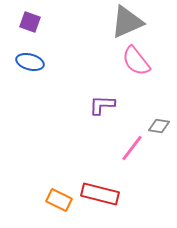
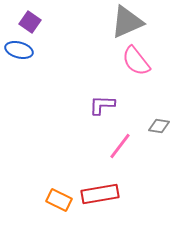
purple square: rotated 15 degrees clockwise
blue ellipse: moved 11 px left, 12 px up
pink line: moved 12 px left, 2 px up
red rectangle: rotated 24 degrees counterclockwise
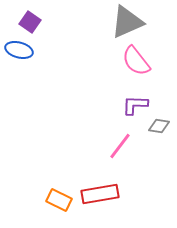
purple L-shape: moved 33 px right
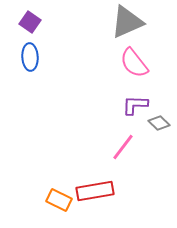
blue ellipse: moved 11 px right, 7 px down; rotated 72 degrees clockwise
pink semicircle: moved 2 px left, 2 px down
gray diamond: moved 3 px up; rotated 35 degrees clockwise
pink line: moved 3 px right, 1 px down
red rectangle: moved 5 px left, 3 px up
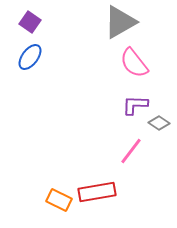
gray triangle: moved 7 px left; rotated 6 degrees counterclockwise
blue ellipse: rotated 40 degrees clockwise
gray diamond: rotated 10 degrees counterclockwise
pink line: moved 8 px right, 4 px down
red rectangle: moved 2 px right, 1 px down
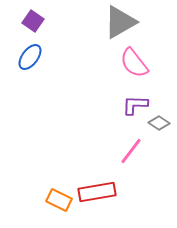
purple square: moved 3 px right, 1 px up
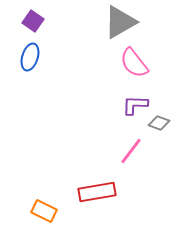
blue ellipse: rotated 20 degrees counterclockwise
gray diamond: rotated 15 degrees counterclockwise
orange rectangle: moved 15 px left, 11 px down
